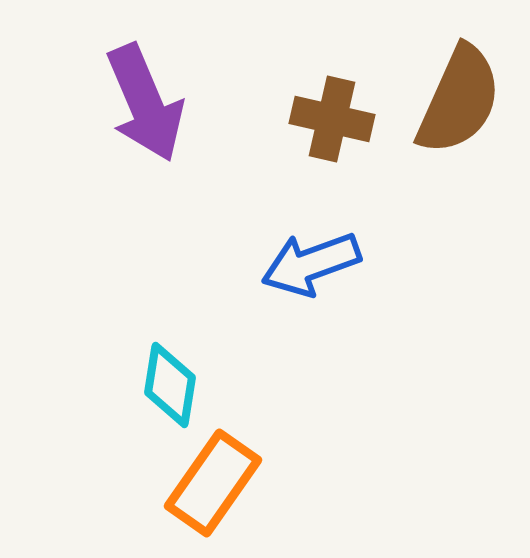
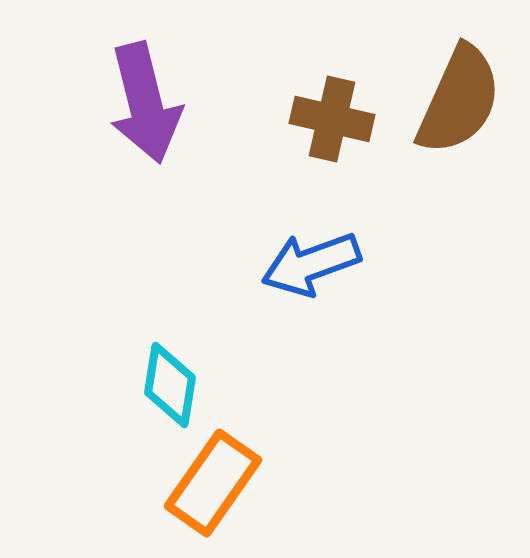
purple arrow: rotated 9 degrees clockwise
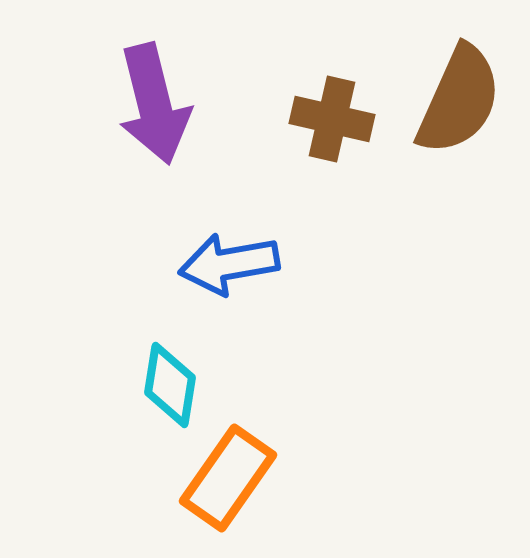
purple arrow: moved 9 px right, 1 px down
blue arrow: moved 82 px left; rotated 10 degrees clockwise
orange rectangle: moved 15 px right, 5 px up
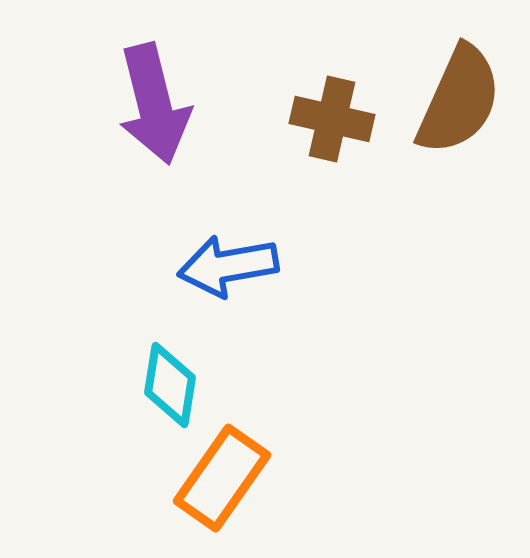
blue arrow: moved 1 px left, 2 px down
orange rectangle: moved 6 px left
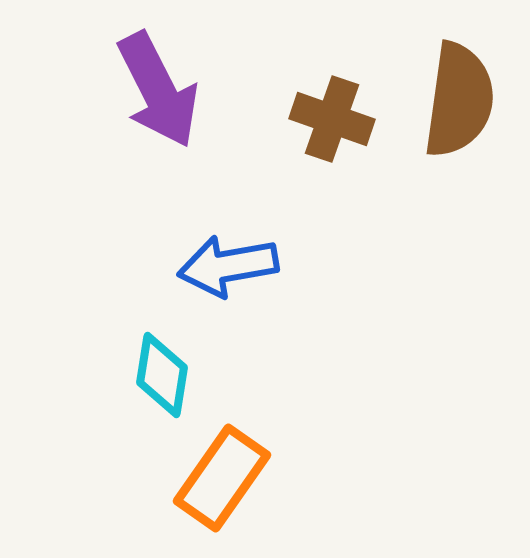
brown semicircle: rotated 16 degrees counterclockwise
purple arrow: moved 4 px right, 14 px up; rotated 13 degrees counterclockwise
brown cross: rotated 6 degrees clockwise
cyan diamond: moved 8 px left, 10 px up
